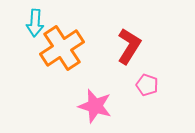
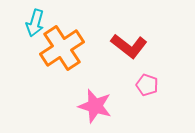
cyan arrow: rotated 12 degrees clockwise
red L-shape: rotated 96 degrees clockwise
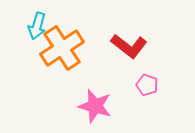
cyan arrow: moved 2 px right, 3 px down
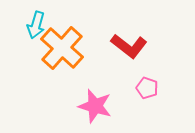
cyan arrow: moved 1 px left, 1 px up
orange cross: rotated 15 degrees counterclockwise
pink pentagon: moved 3 px down
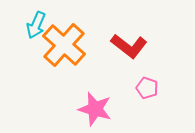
cyan arrow: rotated 8 degrees clockwise
orange cross: moved 2 px right, 3 px up
pink star: moved 3 px down
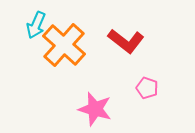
red L-shape: moved 3 px left, 5 px up
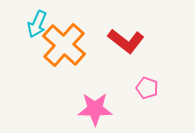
cyan arrow: moved 1 px right, 1 px up
pink star: rotated 16 degrees counterclockwise
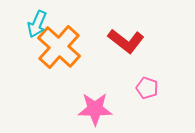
orange cross: moved 5 px left, 2 px down
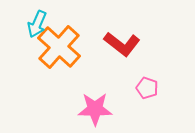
red L-shape: moved 4 px left, 3 px down
